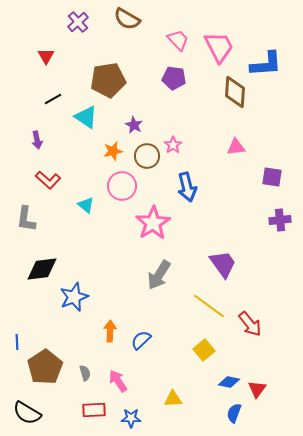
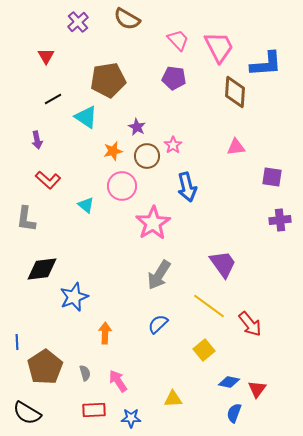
purple star at (134, 125): moved 3 px right, 2 px down
orange arrow at (110, 331): moved 5 px left, 2 px down
blue semicircle at (141, 340): moved 17 px right, 16 px up
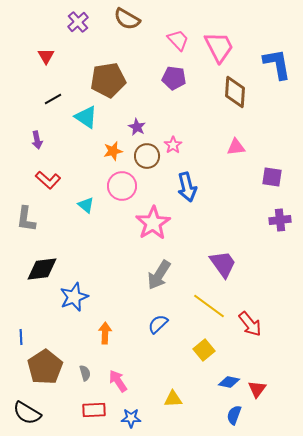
blue L-shape at (266, 64): moved 11 px right; rotated 96 degrees counterclockwise
blue line at (17, 342): moved 4 px right, 5 px up
blue semicircle at (234, 413): moved 2 px down
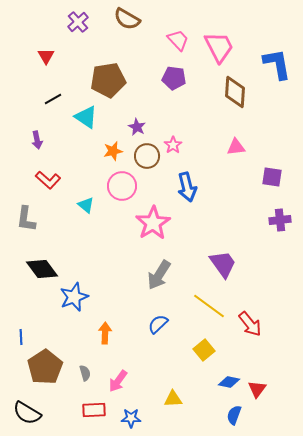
black diamond at (42, 269): rotated 60 degrees clockwise
pink arrow at (118, 381): rotated 110 degrees counterclockwise
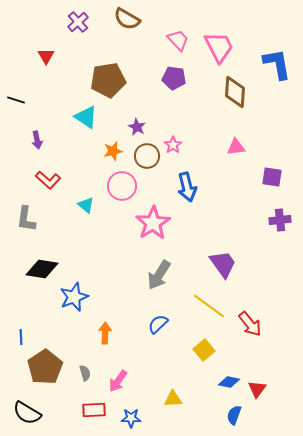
black line at (53, 99): moved 37 px left, 1 px down; rotated 48 degrees clockwise
black diamond at (42, 269): rotated 44 degrees counterclockwise
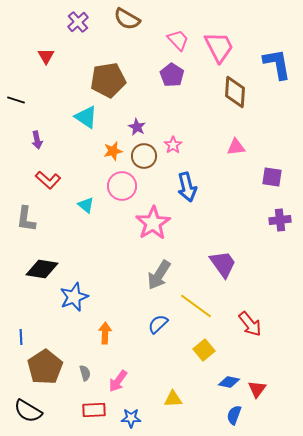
purple pentagon at (174, 78): moved 2 px left, 3 px up; rotated 25 degrees clockwise
brown circle at (147, 156): moved 3 px left
yellow line at (209, 306): moved 13 px left
black semicircle at (27, 413): moved 1 px right, 2 px up
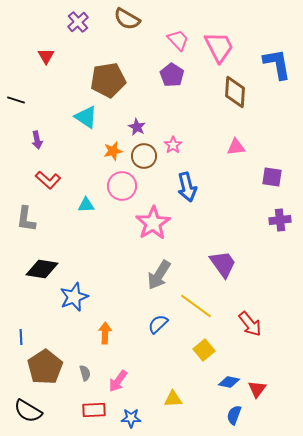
cyan triangle at (86, 205): rotated 42 degrees counterclockwise
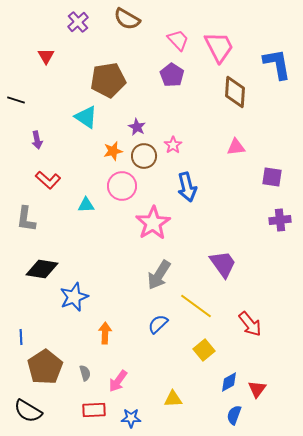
blue diamond at (229, 382): rotated 40 degrees counterclockwise
